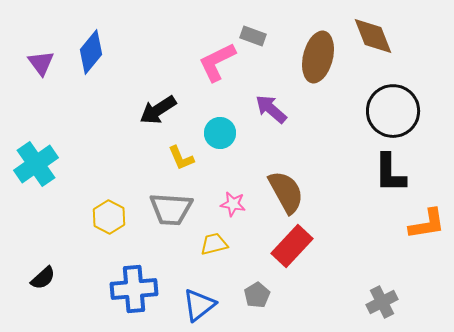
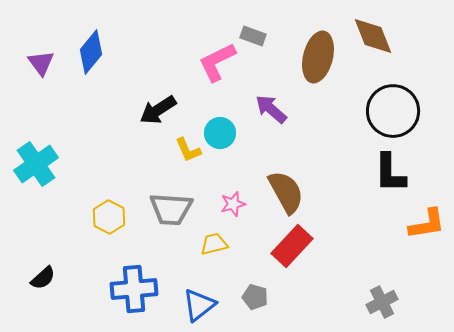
yellow L-shape: moved 7 px right, 8 px up
pink star: rotated 25 degrees counterclockwise
gray pentagon: moved 2 px left, 2 px down; rotated 25 degrees counterclockwise
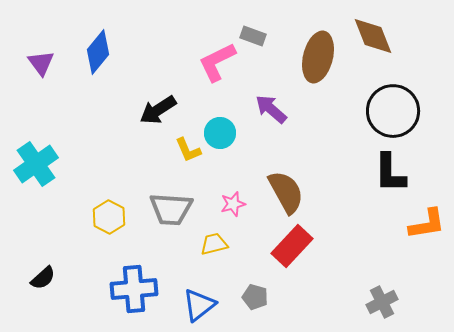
blue diamond: moved 7 px right
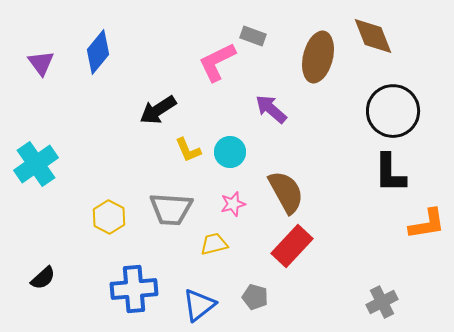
cyan circle: moved 10 px right, 19 px down
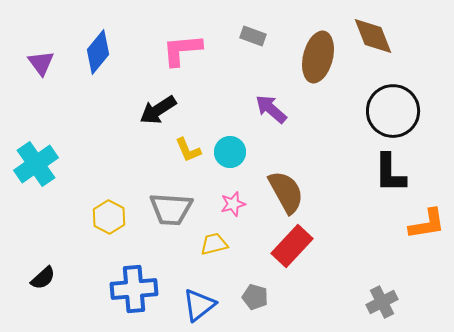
pink L-shape: moved 35 px left, 12 px up; rotated 21 degrees clockwise
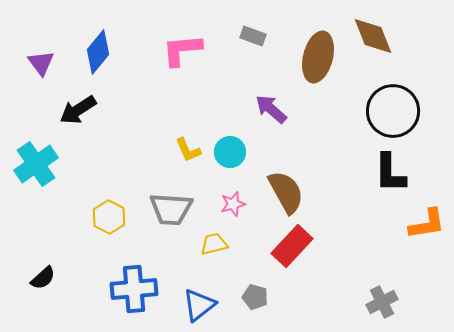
black arrow: moved 80 px left
